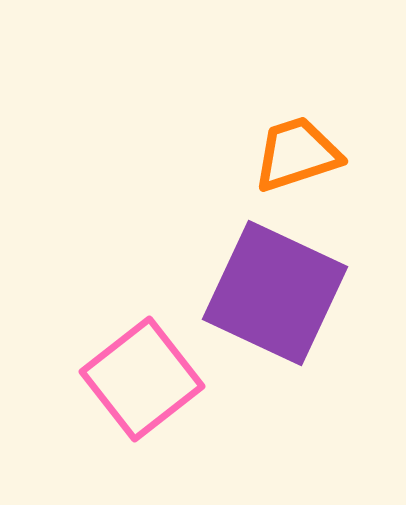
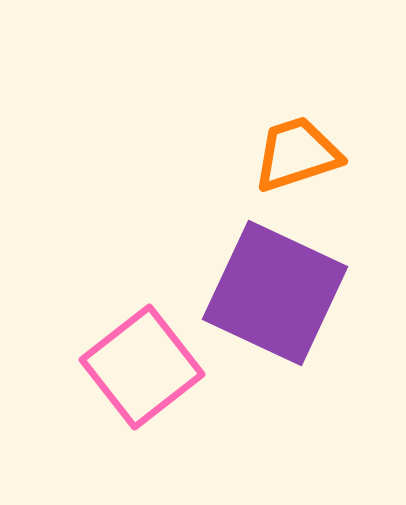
pink square: moved 12 px up
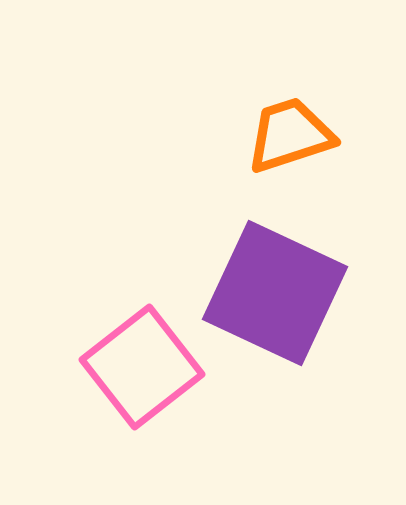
orange trapezoid: moved 7 px left, 19 px up
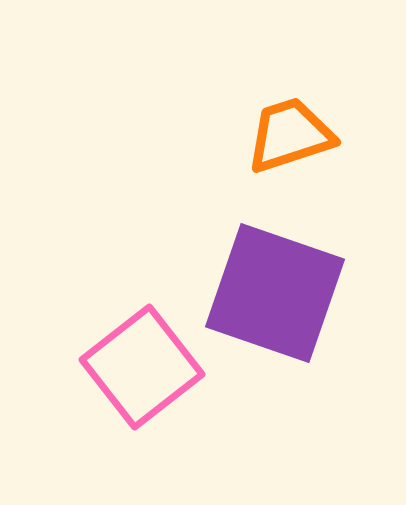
purple square: rotated 6 degrees counterclockwise
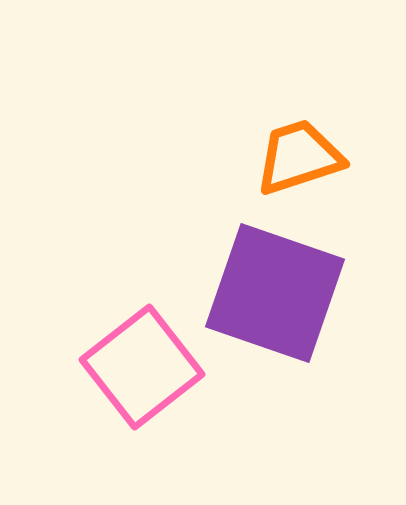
orange trapezoid: moved 9 px right, 22 px down
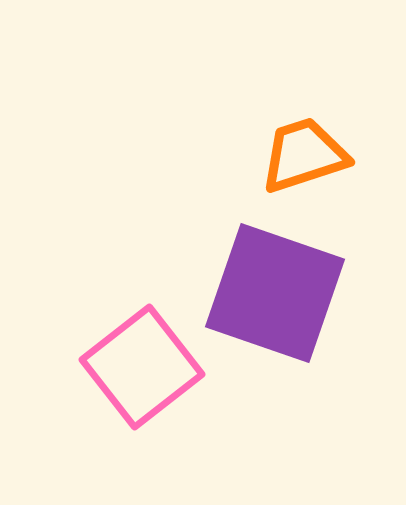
orange trapezoid: moved 5 px right, 2 px up
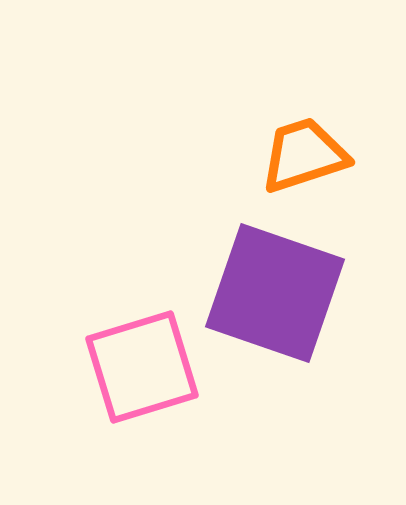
pink square: rotated 21 degrees clockwise
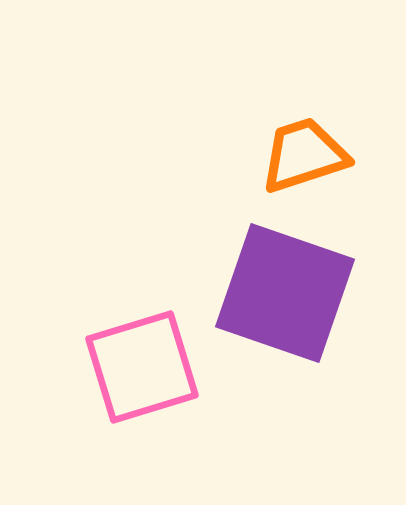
purple square: moved 10 px right
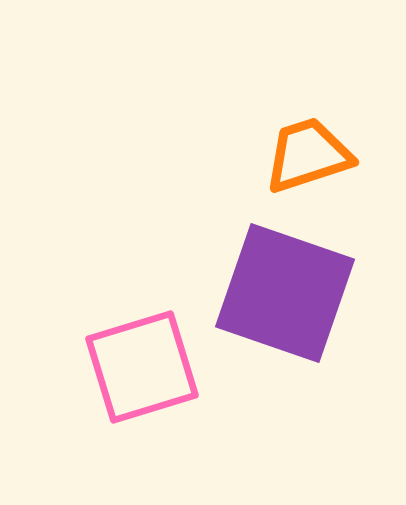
orange trapezoid: moved 4 px right
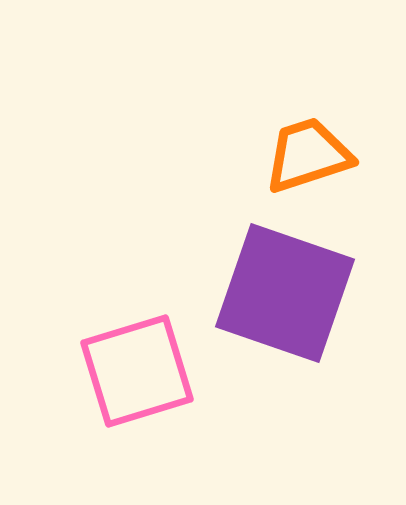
pink square: moved 5 px left, 4 px down
